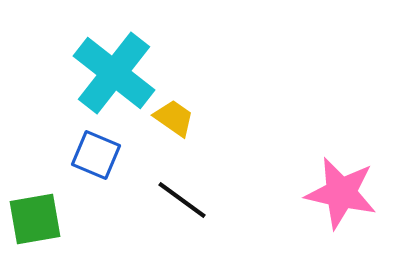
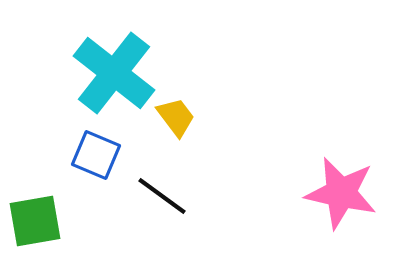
yellow trapezoid: moved 2 px right, 1 px up; rotated 18 degrees clockwise
black line: moved 20 px left, 4 px up
green square: moved 2 px down
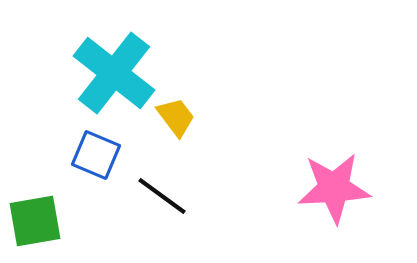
pink star: moved 7 px left, 5 px up; rotated 16 degrees counterclockwise
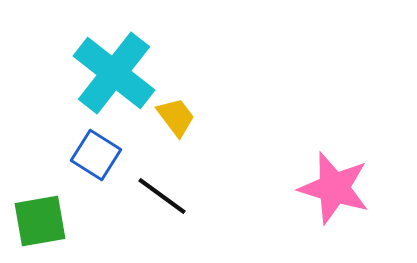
blue square: rotated 9 degrees clockwise
pink star: rotated 20 degrees clockwise
green square: moved 5 px right
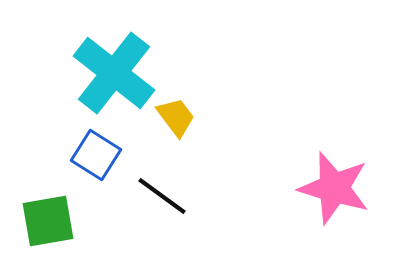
green square: moved 8 px right
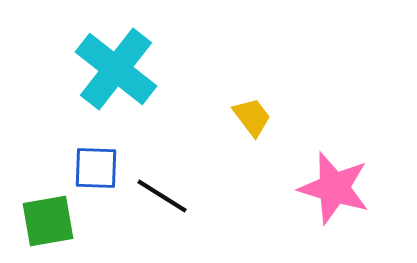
cyan cross: moved 2 px right, 4 px up
yellow trapezoid: moved 76 px right
blue square: moved 13 px down; rotated 30 degrees counterclockwise
black line: rotated 4 degrees counterclockwise
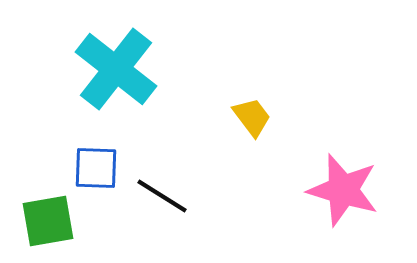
pink star: moved 9 px right, 2 px down
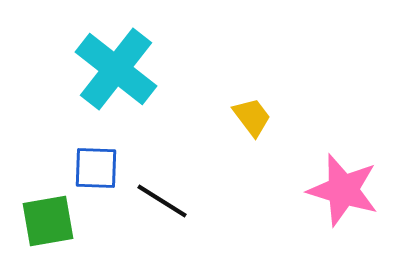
black line: moved 5 px down
